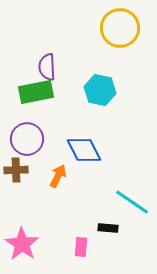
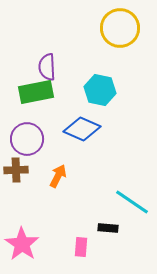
blue diamond: moved 2 px left, 21 px up; rotated 39 degrees counterclockwise
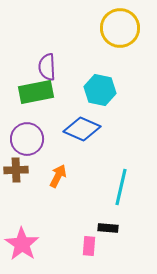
cyan line: moved 11 px left, 15 px up; rotated 69 degrees clockwise
pink rectangle: moved 8 px right, 1 px up
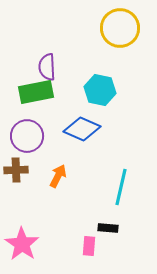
purple circle: moved 3 px up
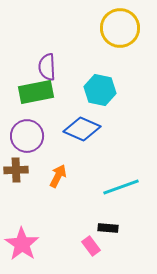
cyan line: rotated 57 degrees clockwise
pink rectangle: moved 2 px right; rotated 42 degrees counterclockwise
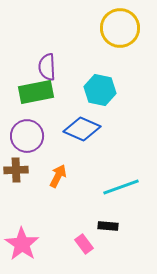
black rectangle: moved 2 px up
pink rectangle: moved 7 px left, 2 px up
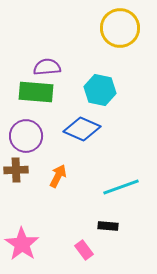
purple semicircle: rotated 88 degrees clockwise
green rectangle: rotated 16 degrees clockwise
purple circle: moved 1 px left
pink rectangle: moved 6 px down
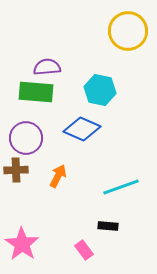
yellow circle: moved 8 px right, 3 px down
purple circle: moved 2 px down
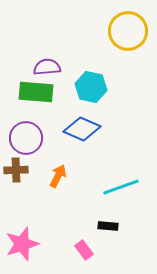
cyan hexagon: moved 9 px left, 3 px up
pink star: rotated 20 degrees clockwise
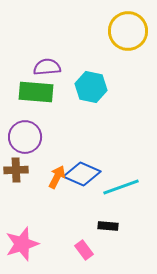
blue diamond: moved 45 px down
purple circle: moved 1 px left, 1 px up
orange arrow: moved 1 px left, 1 px down
